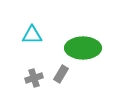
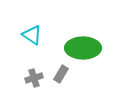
cyan triangle: rotated 35 degrees clockwise
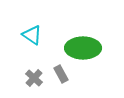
gray rectangle: rotated 60 degrees counterclockwise
gray cross: rotated 30 degrees counterclockwise
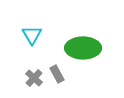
cyan triangle: rotated 25 degrees clockwise
gray rectangle: moved 4 px left
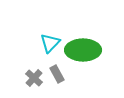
cyan triangle: moved 18 px right, 8 px down; rotated 15 degrees clockwise
green ellipse: moved 2 px down
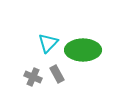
cyan triangle: moved 2 px left
gray cross: moved 1 px left, 1 px up; rotated 18 degrees counterclockwise
